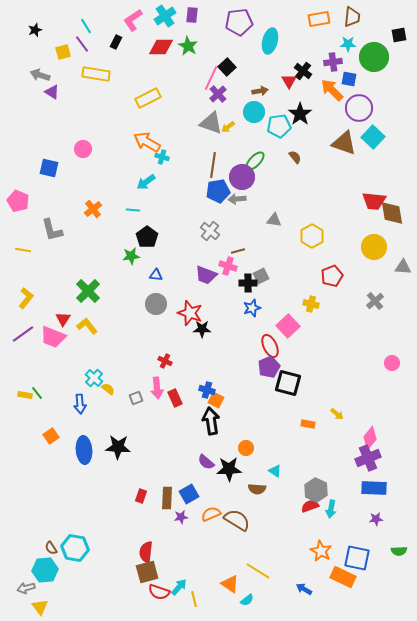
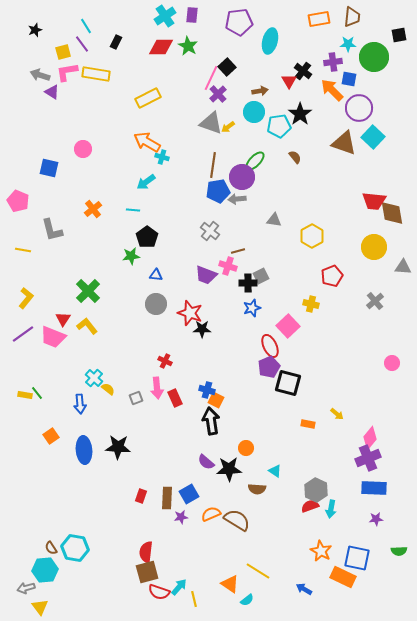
pink L-shape at (133, 20): moved 66 px left, 52 px down; rotated 25 degrees clockwise
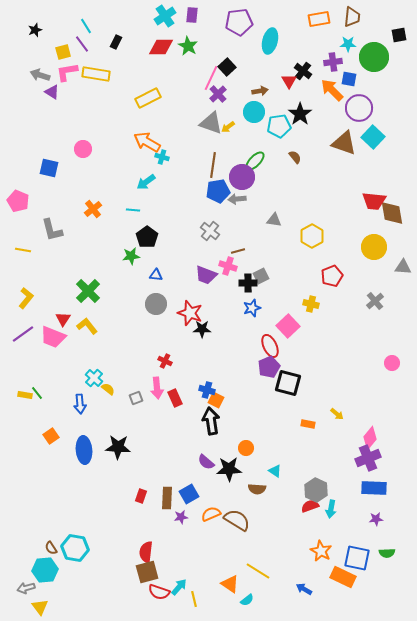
green semicircle at (399, 551): moved 12 px left, 2 px down
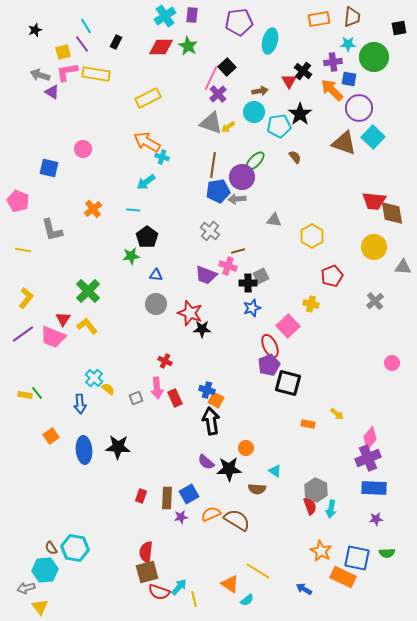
black square at (399, 35): moved 7 px up
purple pentagon at (269, 367): moved 2 px up
red semicircle at (310, 506): rotated 90 degrees clockwise
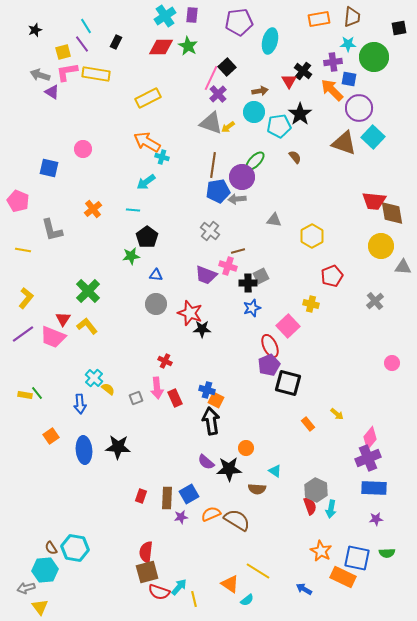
yellow circle at (374, 247): moved 7 px right, 1 px up
orange rectangle at (308, 424): rotated 40 degrees clockwise
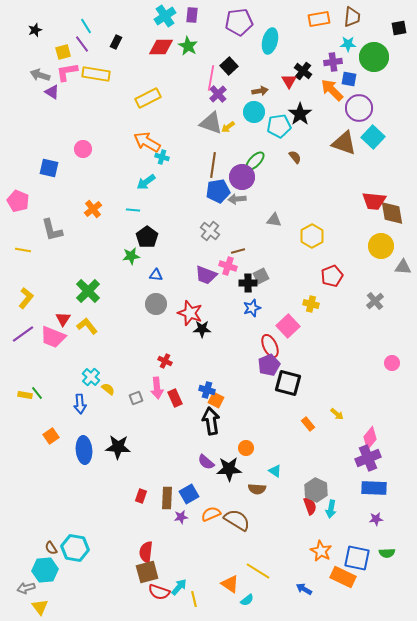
black square at (227, 67): moved 2 px right, 1 px up
pink line at (211, 78): rotated 15 degrees counterclockwise
cyan cross at (94, 378): moved 3 px left, 1 px up
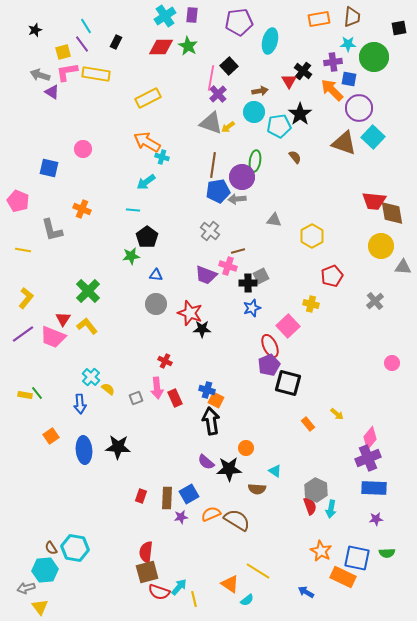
green ellipse at (255, 161): rotated 35 degrees counterclockwise
orange cross at (93, 209): moved 11 px left; rotated 30 degrees counterclockwise
blue arrow at (304, 589): moved 2 px right, 3 px down
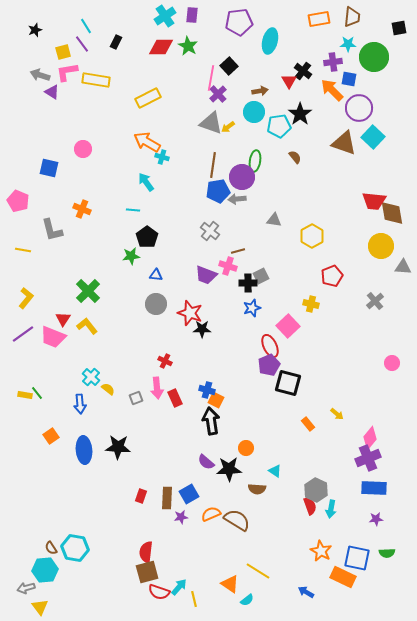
yellow rectangle at (96, 74): moved 6 px down
cyan arrow at (146, 182): rotated 90 degrees clockwise
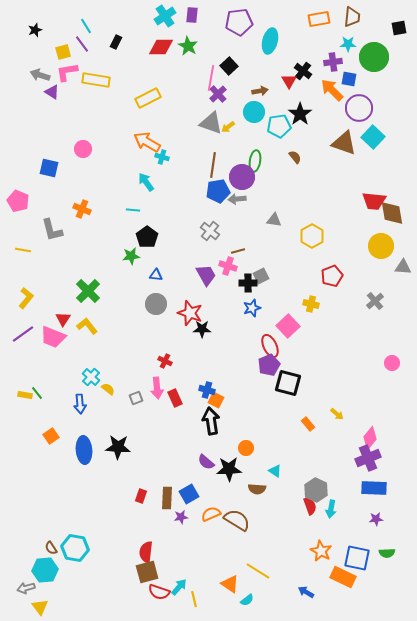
purple trapezoid at (206, 275): rotated 140 degrees counterclockwise
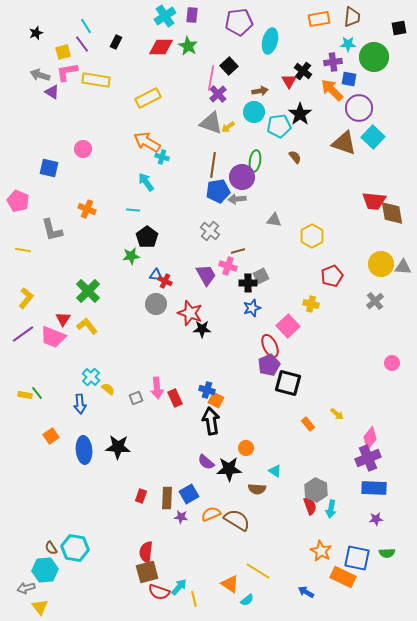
black star at (35, 30): moved 1 px right, 3 px down
orange cross at (82, 209): moved 5 px right
yellow circle at (381, 246): moved 18 px down
red cross at (165, 361): moved 80 px up
purple star at (181, 517): rotated 16 degrees clockwise
